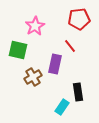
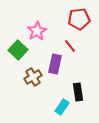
pink star: moved 2 px right, 5 px down
green square: rotated 30 degrees clockwise
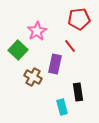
brown cross: rotated 30 degrees counterclockwise
cyan rectangle: rotated 49 degrees counterclockwise
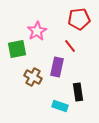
green square: moved 1 px left, 1 px up; rotated 36 degrees clockwise
purple rectangle: moved 2 px right, 3 px down
cyan rectangle: moved 2 px left, 1 px up; rotated 56 degrees counterclockwise
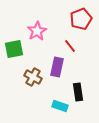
red pentagon: moved 2 px right; rotated 15 degrees counterclockwise
green square: moved 3 px left
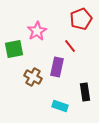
black rectangle: moved 7 px right
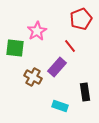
green square: moved 1 px right, 1 px up; rotated 18 degrees clockwise
purple rectangle: rotated 30 degrees clockwise
